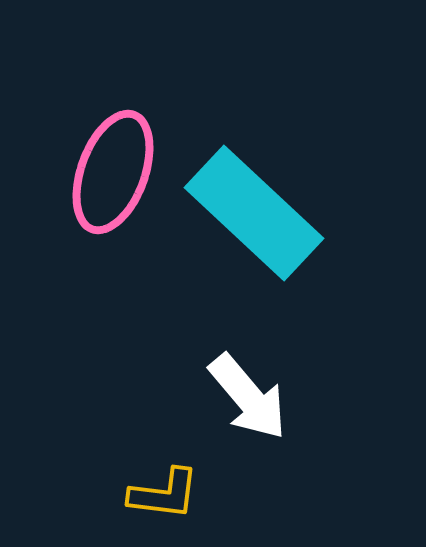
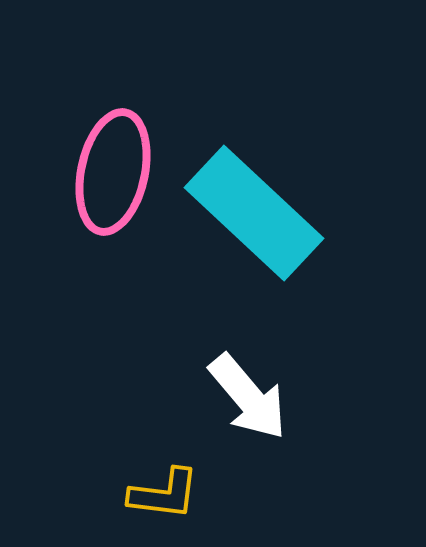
pink ellipse: rotated 8 degrees counterclockwise
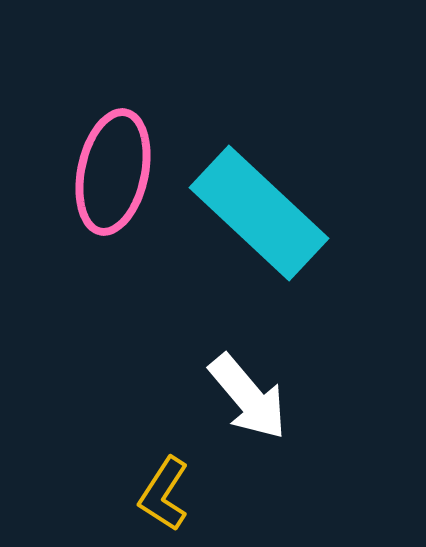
cyan rectangle: moved 5 px right
yellow L-shape: rotated 116 degrees clockwise
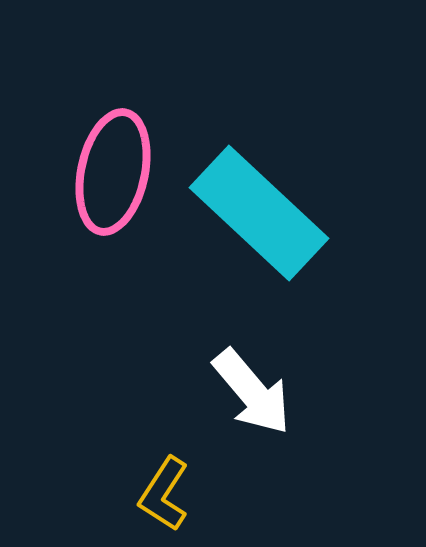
white arrow: moved 4 px right, 5 px up
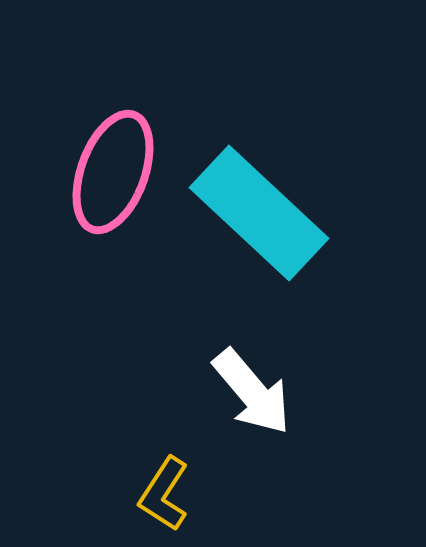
pink ellipse: rotated 8 degrees clockwise
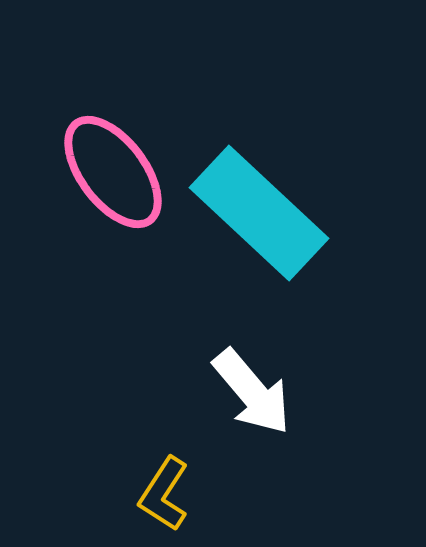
pink ellipse: rotated 57 degrees counterclockwise
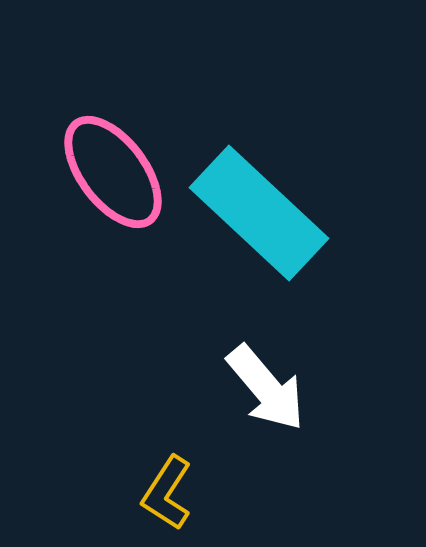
white arrow: moved 14 px right, 4 px up
yellow L-shape: moved 3 px right, 1 px up
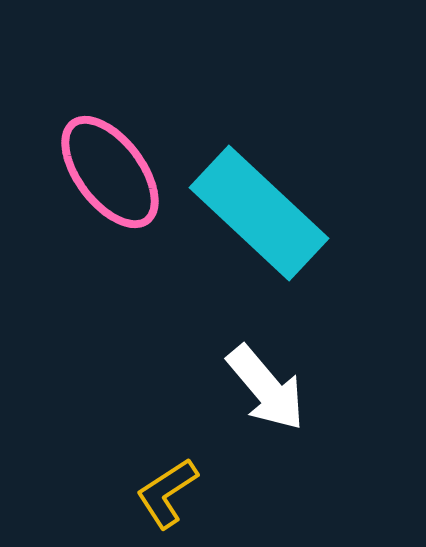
pink ellipse: moved 3 px left
yellow L-shape: rotated 24 degrees clockwise
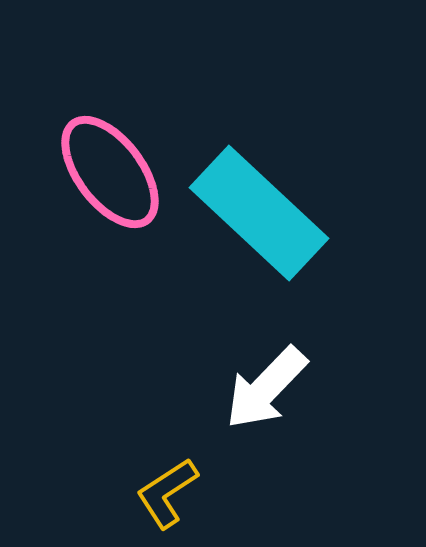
white arrow: rotated 84 degrees clockwise
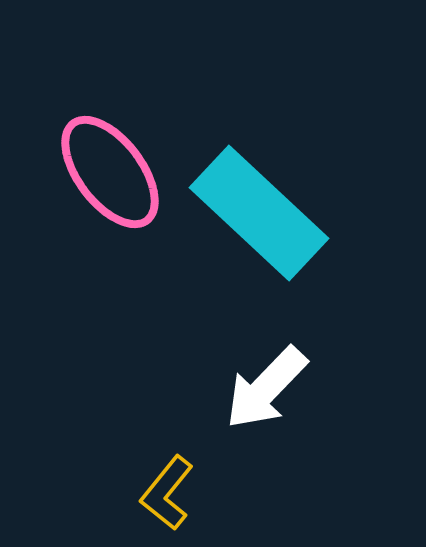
yellow L-shape: rotated 18 degrees counterclockwise
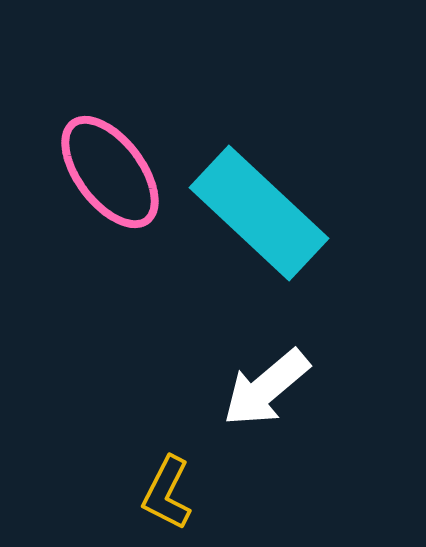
white arrow: rotated 6 degrees clockwise
yellow L-shape: rotated 12 degrees counterclockwise
